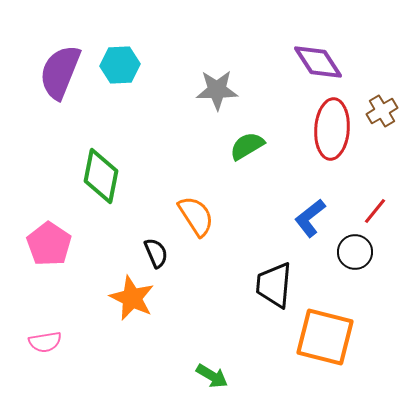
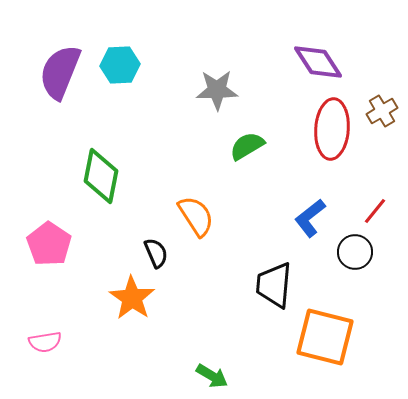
orange star: rotated 9 degrees clockwise
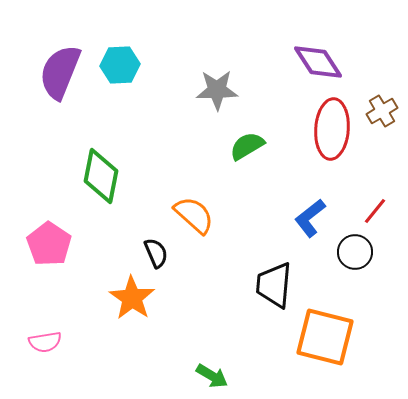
orange semicircle: moved 2 px left, 1 px up; rotated 15 degrees counterclockwise
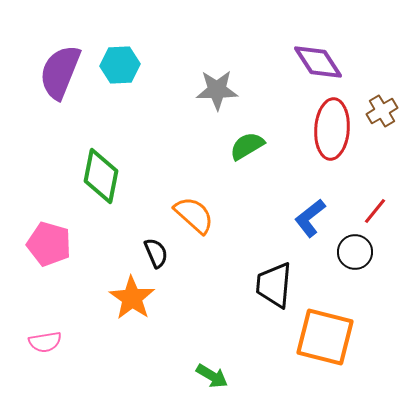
pink pentagon: rotated 18 degrees counterclockwise
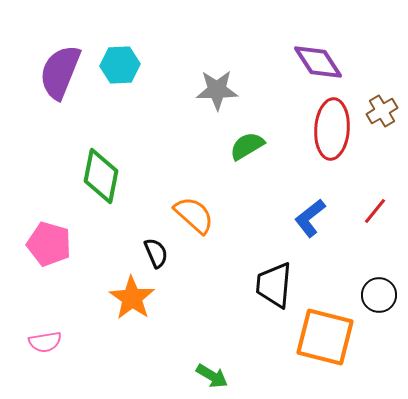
black circle: moved 24 px right, 43 px down
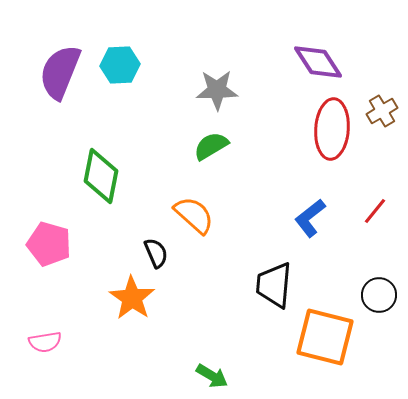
green semicircle: moved 36 px left
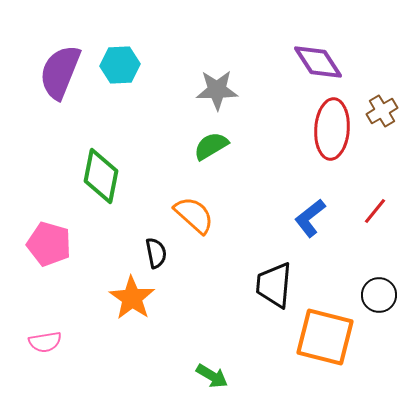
black semicircle: rotated 12 degrees clockwise
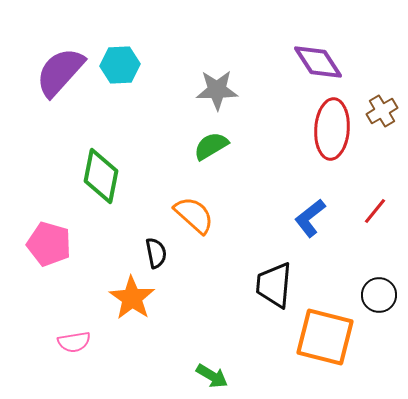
purple semicircle: rotated 20 degrees clockwise
pink semicircle: moved 29 px right
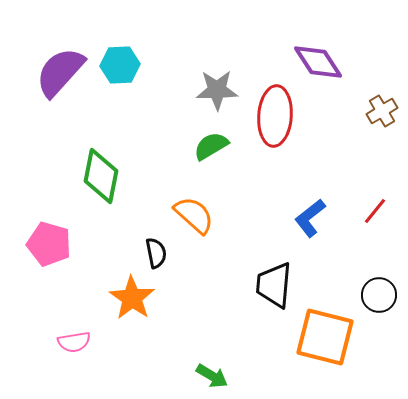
red ellipse: moved 57 px left, 13 px up
